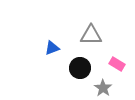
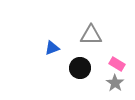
gray star: moved 12 px right, 5 px up
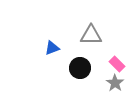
pink rectangle: rotated 14 degrees clockwise
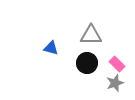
blue triangle: moved 1 px left; rotated 35 degrees clockwise
black circle: moved 7 px right, 5 px up
gray star: rotated 18 degrees clockwise
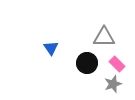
gray triangle: moved 13 px right, 2 px down
blue triangle: rotated 42 degrees clockwise
gray star: moved 2 px left, 1 px down
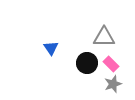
pink rectangle: moved 6 px left
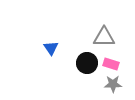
pink rectangle: rotated 28 degrees counterclockwise
gray star: rotated 18 degrees clockwise
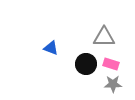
blue triangle: rotated 35 degrees counterclockwise
black circle: moved 1 px left, 1 px down
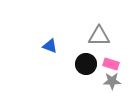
gray triangle: moved 5 px left, 1 px up
blue triangle: moved 1 px left, 2 px up
gray star: moved 1 px left, 3 px up
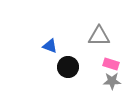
black circle: moved 18 px left, 3 px down
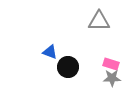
gray triangle: moved 15 px up
blue triangle: moved 6 px down
gray star: moved 3 px up
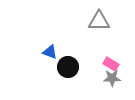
pink rectangle: rotated 14 degrees clockwise
